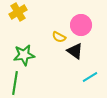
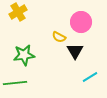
pink circle: moved 3 px up
black triangle: rotated 24 degrees clockwise
green line: rotated 75 degrees clockwise
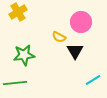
cyan line: moved 3 px right, 3 px down
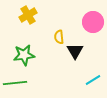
yellow cross: moved 10 px right, 3 px down
pink circle: moved 12 px right
yellow semicircle: rotated 56 degrees clockwise
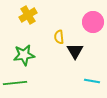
cyan line: moved 1 px left, 1 px down; rotated 42 degrees clockwise
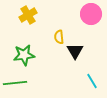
pink circle: moved 2 px left, 8 px up
cyan line: rotated 49 degrees clockwise
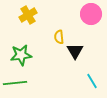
green star: moved 3 px left
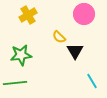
pink circle: moved 7 px left
yellow semicircle: rotated 40 degrees counterclockwise
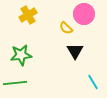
yellow semicircle: moved 7 px right, 9 px up
cyan line: moved 1 px right, 1 px down
